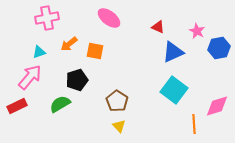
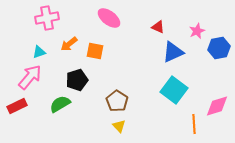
pink star: rotated 21 degrees clockwise
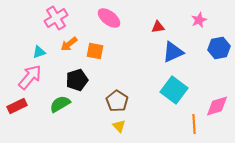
pink cross: moved 9 px right; rotated 20 degrees counterclockwise
red triangle: rotated 32 degrees counterclockwise
pink star: moved 2 px right, 11 px up
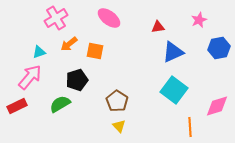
orange line: moved 4 px left, 3 px down
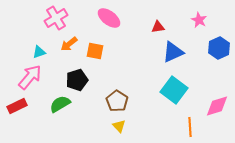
pink star: rotated 21 degrees counterclockwise
blue hexagon: rotated 15 degrees counterclockwise
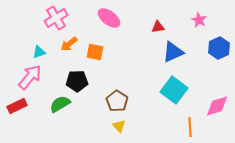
orange square: moved 1 px down
black pentagon: moved 1 px down; rotated 15 degrees clockwise
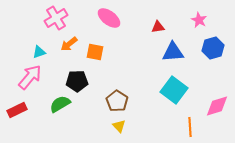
blue hexagon: moved 6 px left; rotated 10 degrees clockwise
blue triangle: rotated 20 degrees clockwise
red rectangle: moved 4 px down
